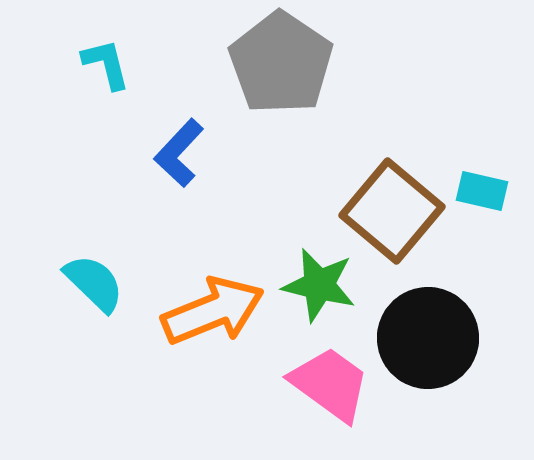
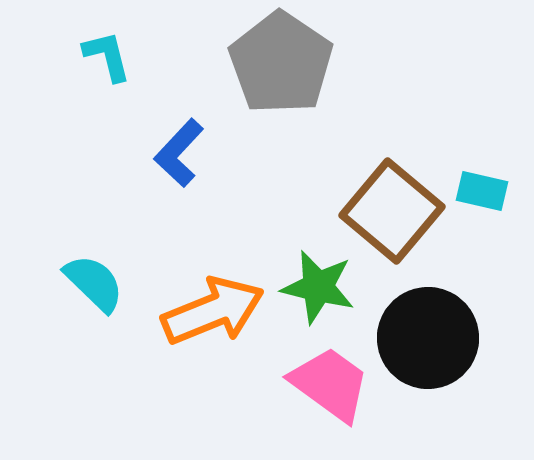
cyan L-shape: moved 1 px right, 8 px up
green star: moved 1 px left, 2 px down
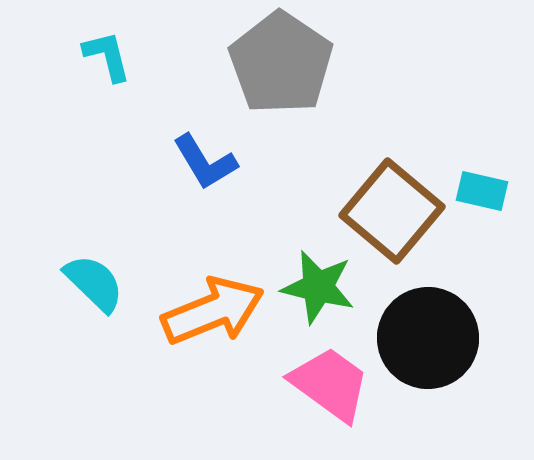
blue L-shape: moved 26 px right, 9 px down; rotated 74 degrees counterclockwise
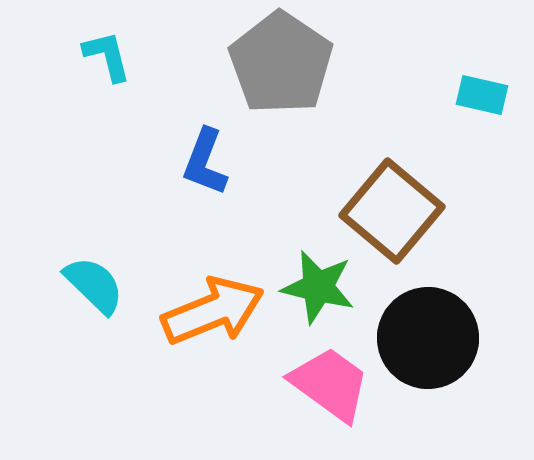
blue L-shape: rotated 52 degrees clockwise
cyan rectangle: moved 96 px up
cyan semicircle: moved 2 px down
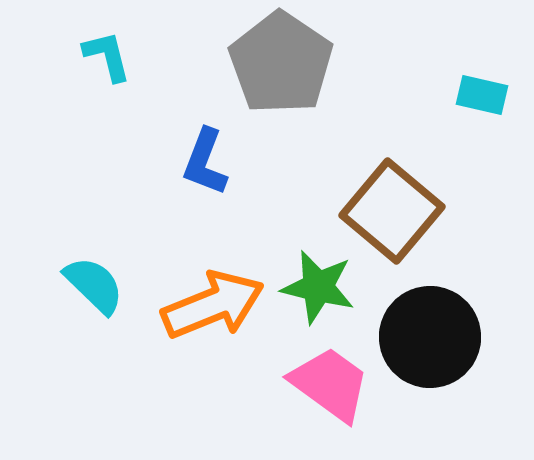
orange arrow: moved 6 px up
black circle: moved 2 px right, 1 px up
